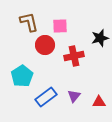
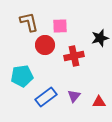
cyan pentagon: rotated 25 degrees clockwise
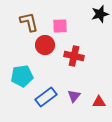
black star: moved 24 px up
red cross: rotated 24 degrees clockwise
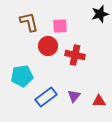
red circle: moved 3 px right, 1 px down
red cross: moved 1 px right, 1 px up
red triangle: moved 1 px up
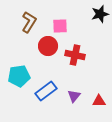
brown L-shape: rotated 45 degrees clockwise
cyan pentagon: moved 3 px left
blue rectangle: moved 6 px up
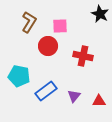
black star: rotated 30 degrees counterclockwise
red cross: moved 8 px right, 1 px down
cyan pentagon: rotated 20 degrees clockwise
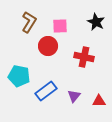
black star: moved 4 px left, 8 px down
red cross: moved 1 px right, 1 px down
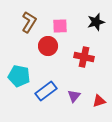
black star: rotated 30 degrees clockwise
red triangle: rotated 16 degrees counterclockwise
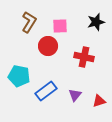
purple triangle: moved 1 px right, 1 px up
